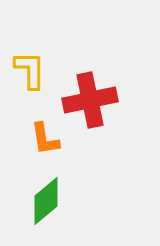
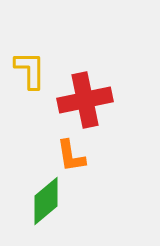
red cross: moved 5 px left
orange L-shape: moved 26 px right, 17 px down
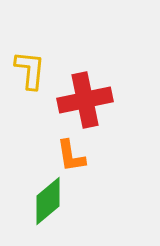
yellow L-shape: rotated 6 degrees clockwise
green diamond: moved 2 px right
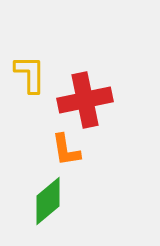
yellow L-shape: moved 4 px down; rotated 6 degrees counterclockwise
orange L-shape: moved 5 px left, 6 px up
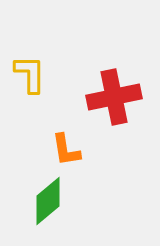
red cross: moved 29 px right, 3 px up
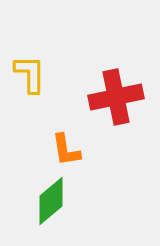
red cross: moved 2 px right
green diamond: moved 3 px right
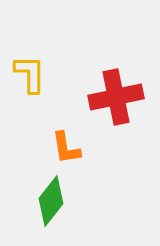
orange L-shape: moved 2 px up
green diamond: rotated 12 degrees counterclockwise
